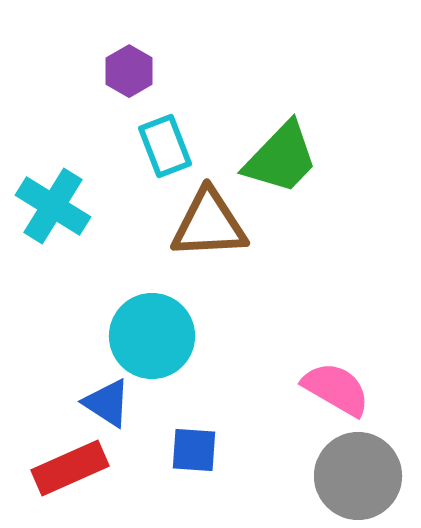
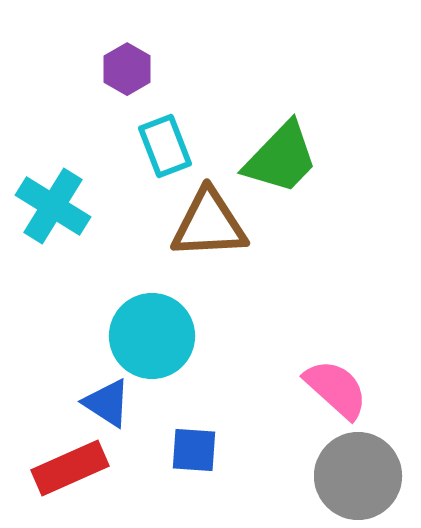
purple hexagon: moved 2 px left, 2 px up
pink semicircle: rotated 12 degrees clockwise
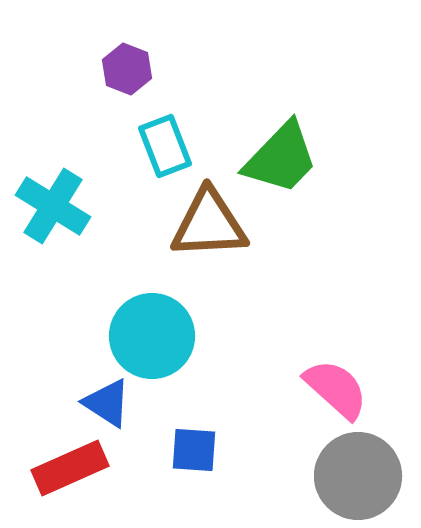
purple hexagon: rotated 9 degrees counterclockwise
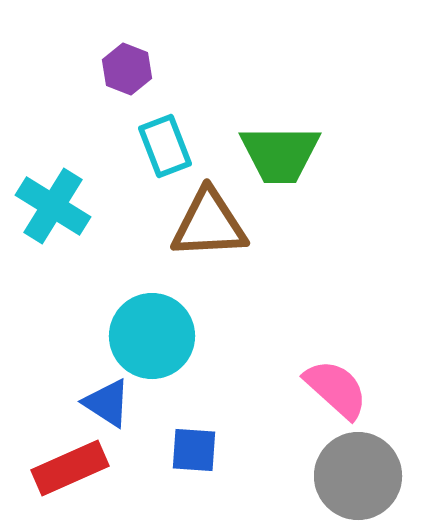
green trapezoid: moved 1 px left, 4 px up; rotated 46 degrees clockwise
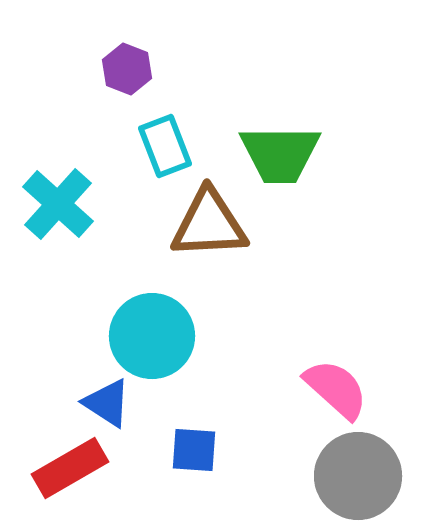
cyan cross: moved 5 px right, 2 px up; rotated 10 degrees clockwise
red rectangle: rotated 6 degrees counterclockwise
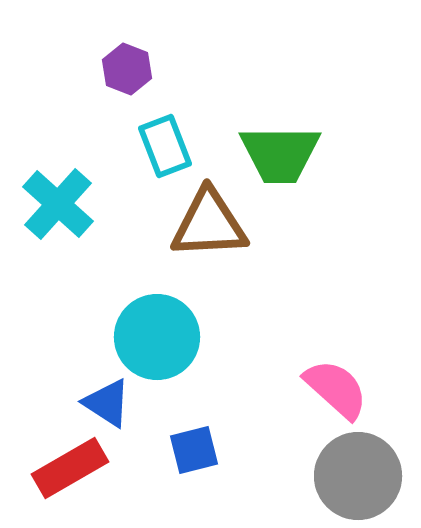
cyan circle: moved 5 px right, 1 px down
blue square: rotated 18 degrees counterclockwise
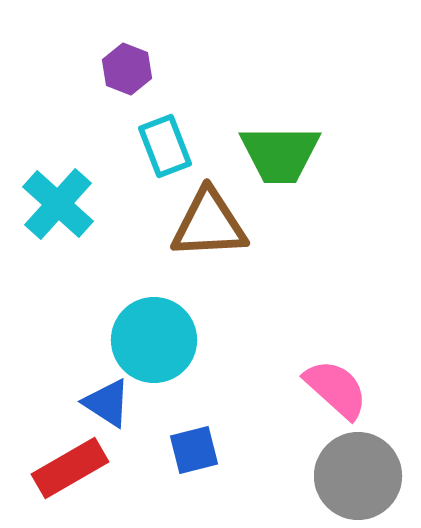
cyan circle: moved 3 px left, 3 px down
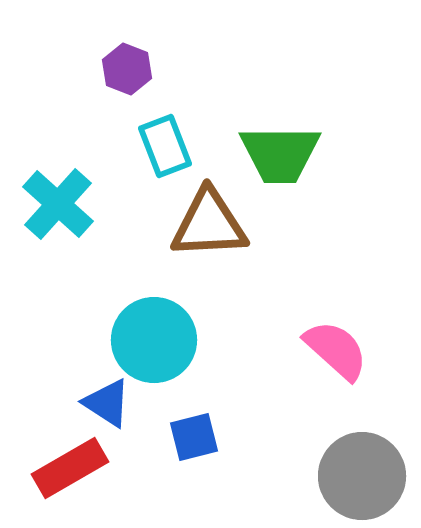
pink semicircle: moved 39 px up
blue square: moved 13 px up
gray circle: moved 4 px right
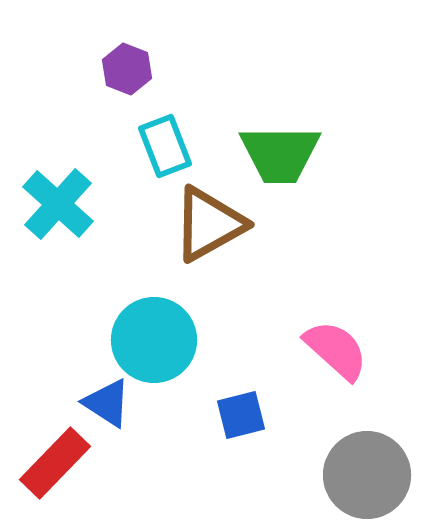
brown triangle: rotated 26 degrees counterclockwise
blue square: moved 47 px right, 22 px up
red rectangle: moved 15 px left, 5 px up; rotated 16 degrees counterclockwise
gray circle: moved 5 px right, 1 px up
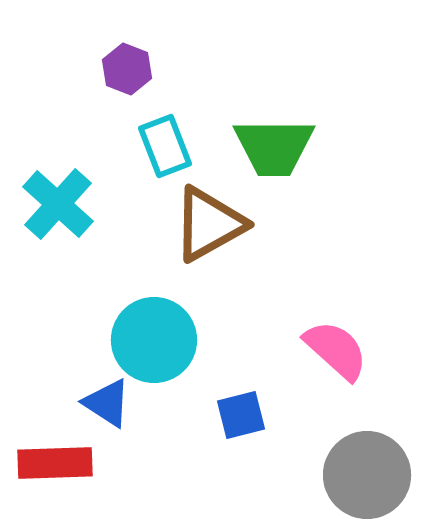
green trapezoid: moved 6 px left, 7 px up
red rectangle: rotated 44 degrees clockwise
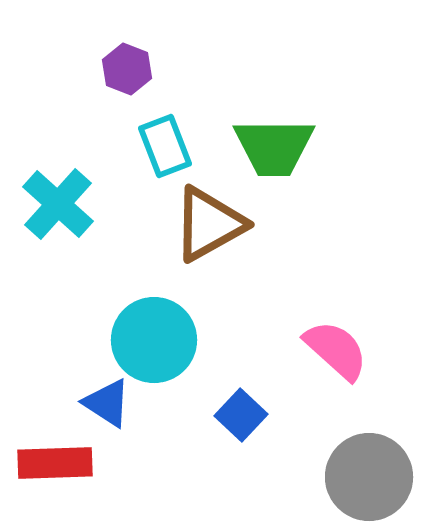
blue square: rotated 33 degrees counterclockwise
gray circle: moved 2 px right, 2 px down
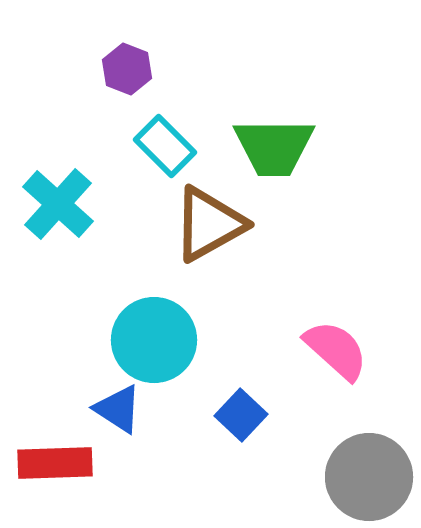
cyan rectangle: rotated 24 degrees counterclockwise
blue triangle: moved 11 px right, 6 px down
